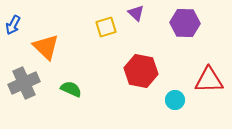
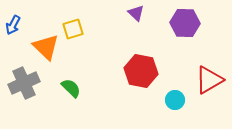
yellow square: moved 33 px left, 2 px down
red triangle: rotated 28 degrees counterclockwise
green semicircle: moved 1 px up; rotated 20 degrees clockwise
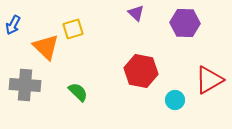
gray cross: moved 1 px right, 2 px down; rotated 28 degrees clockwise
green semicircle: moved 7 px right, 4 px down
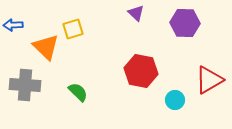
blue arrow: rotated 60 degrees clockwise
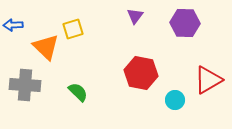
purple triangle: moved 1 px left, 3 px down; rotated 24 degrees clockwise
red hexagon: moved 2 px down
red triangle: moved 1 px left
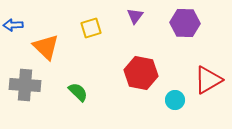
yellow square: moved 18 px right, 1 px up
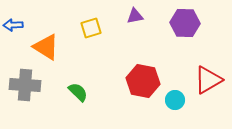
purple triangle: rotated 42 degrees clockwise
orange triangle: rotated 12 degrees counterclockwise
red hexagon: moved 2 px right, 8 px down
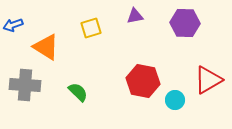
blue arrow: rotated 18 degrees counterclockwise
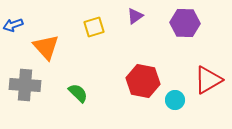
purple triangle: rotated 24 degrees counterclockwise
yellow square: moved 3 px right, 1 px up
orange triangle: rotated 16 degrees clockwise
green semicircle: moved 1 px down
